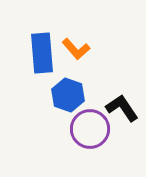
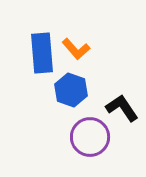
blue hexagon: moved 3 px right, 5 px up
purple circle: moved 8 px down
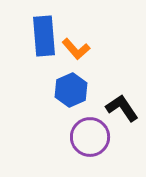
blue rectangle: moved 2 px right, 17 px up
blue hexagon: rotated 16 degrees clockwise
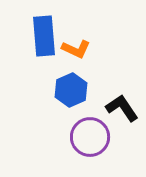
orange L-shape: rotated 24 degrees counterclockwise
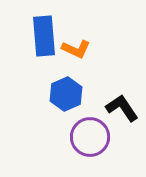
blue hexagon: moved 5 px left, 4 px down
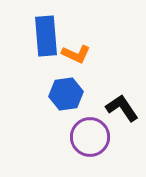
blue rectangle: moved 2 px right
orange L-shape: moved 5 px down
blue hexagon: rotated 16 degrees clockwise
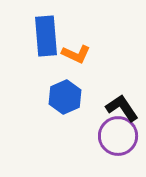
blue hexagon: moved 1 px left, 3 px down; rotated 16 degrees counterclockwise
purple circle: moved 28 px right, 1 px up
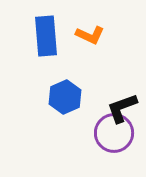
orange L-shape: moved 14 px right, 19 px up
black L-shape: rotated 76 degrees counterclockwise
purple circle: moved 4 px left, 3 px up
